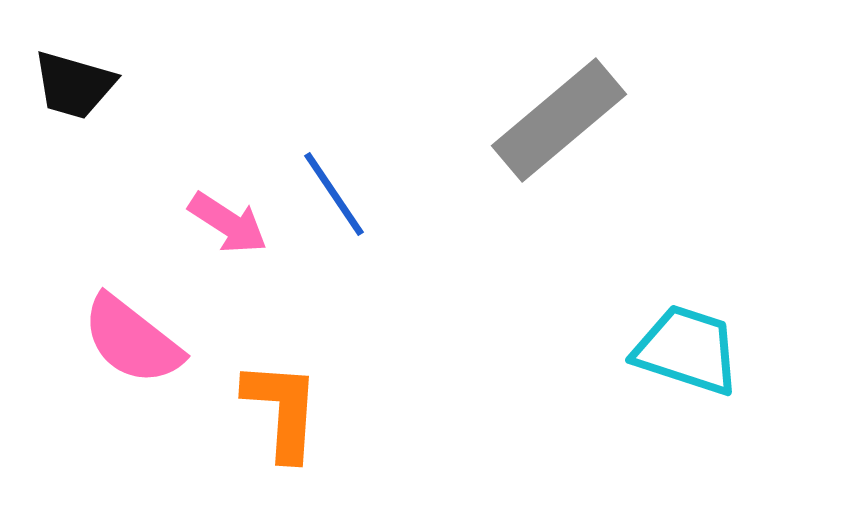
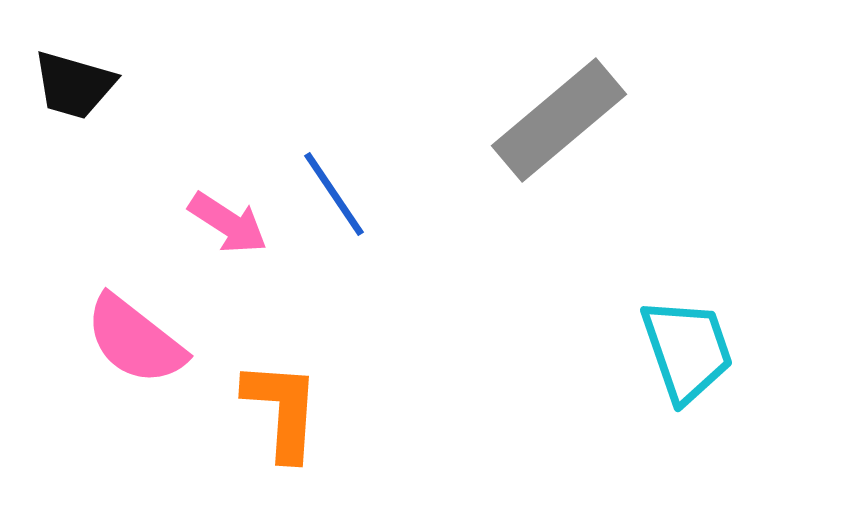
pink semicircle: moved 3 px right
cyan trapezoid: rotated 53 degrees clockwise
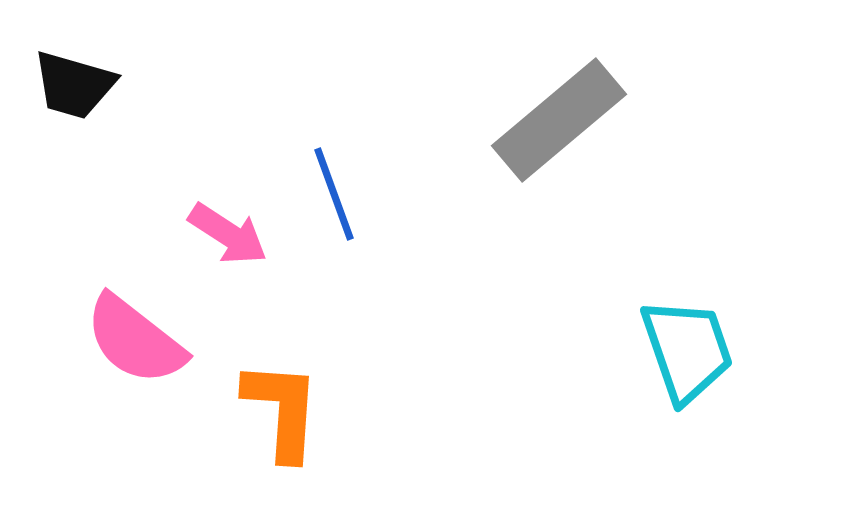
blue line: rotated 14 degrees clockwise
pink arrow: moved 11 px down
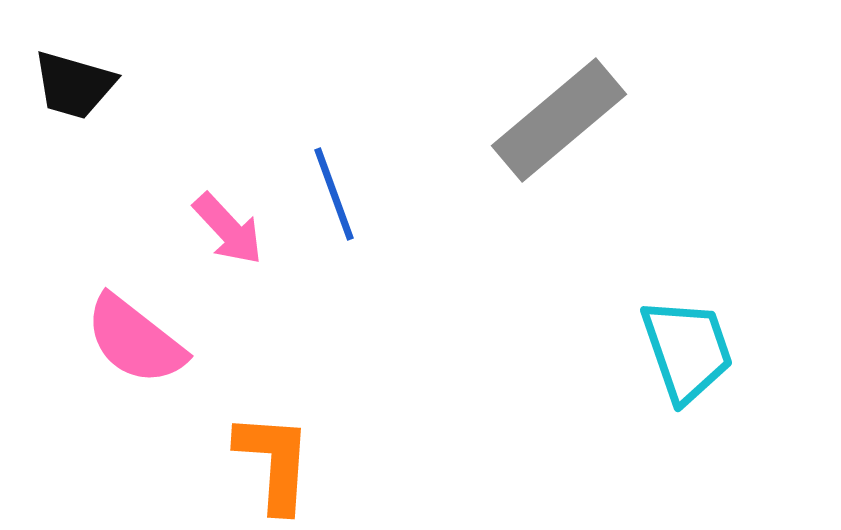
pink arrow: moved 5 px up; rotated 14 degrees clockwise
orange L-shape: moved 8 px left, 52 px down
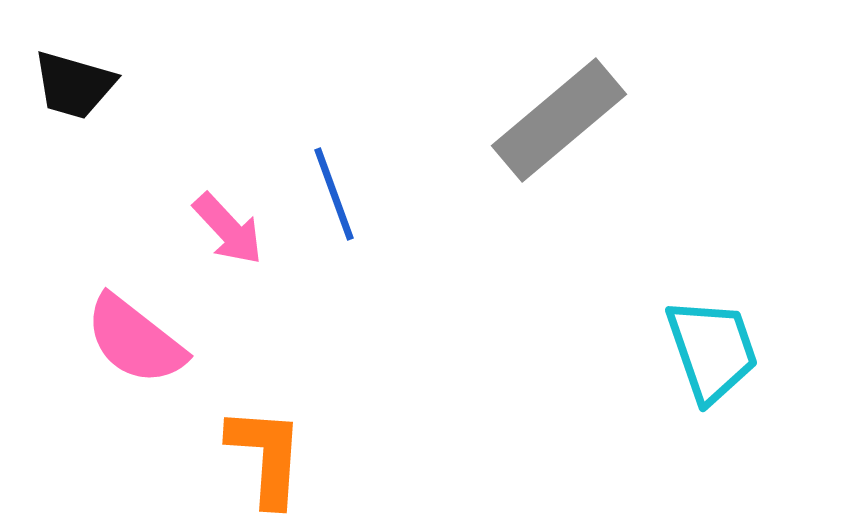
cyan trapezoid: moved 25 px right
orange L-shape: moved 8 px left, 6 px up
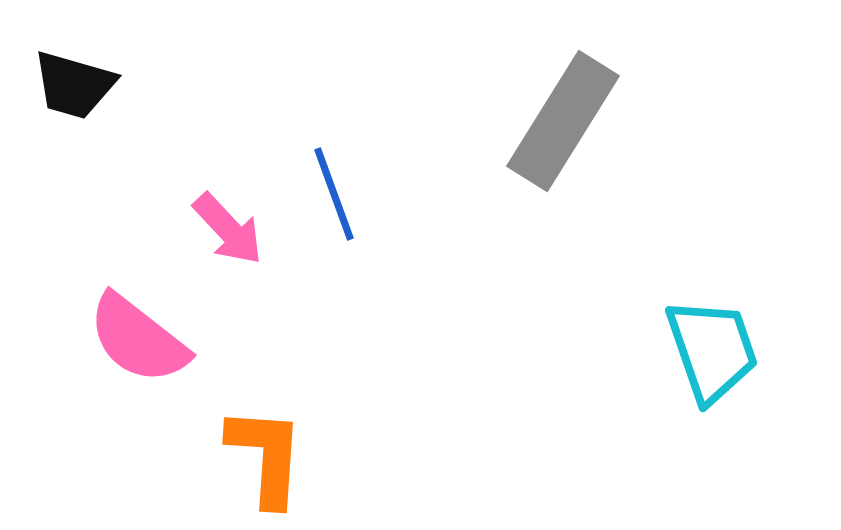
gray rectangle: moved 4 px right, 1 px down; rotated 18 degrees counterclockwise
pink semicircle: moved 3 px right, 1 px up
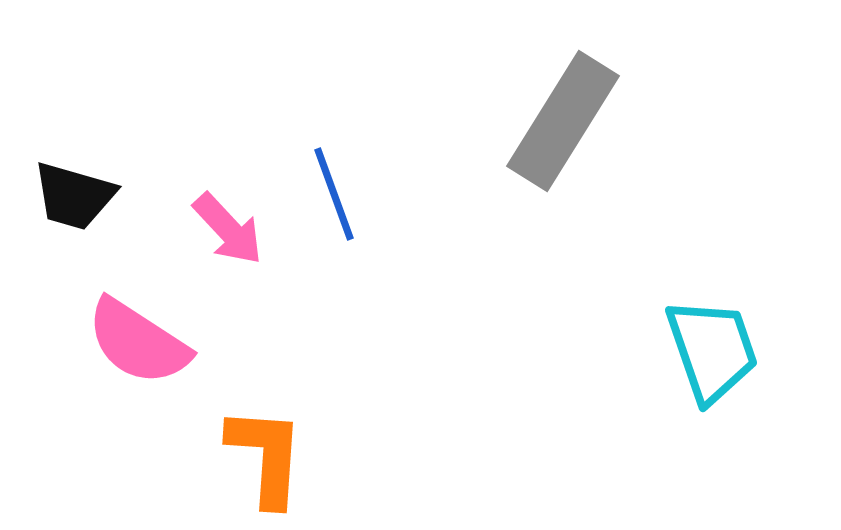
black trapezoid: moved 111 px down
pink semicircle: moved 3 px down; rotated 5 degrees counterclockwise
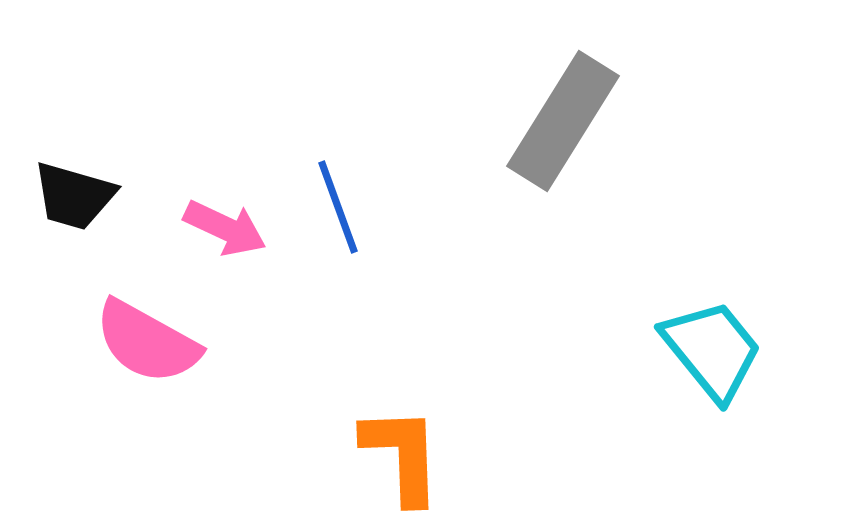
blue line: moved 4 px right, 13 px down
pink arrow: moved 3 px left, 1 px up; rotated 22 degrees counterclockwise
pink semicircle: moved 9 px right; rotated 4 degrees counterclockwise
cyan trapezoid: rotated 20 degrees counterclockwise
orange L-shape: moved 136 px right, 1 px up; rotated 6 degrees counterclockwise
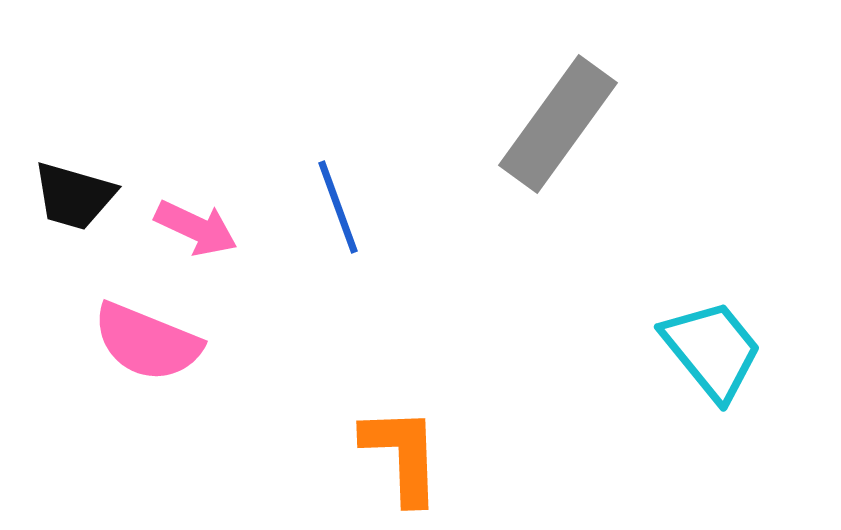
gray rectangle: moved 5 px left, 3 px down; rotated 4 degrees clockwise
pink arrow: moved 29 px left
pink semicircle: rotated 7 degrees counterclockwise
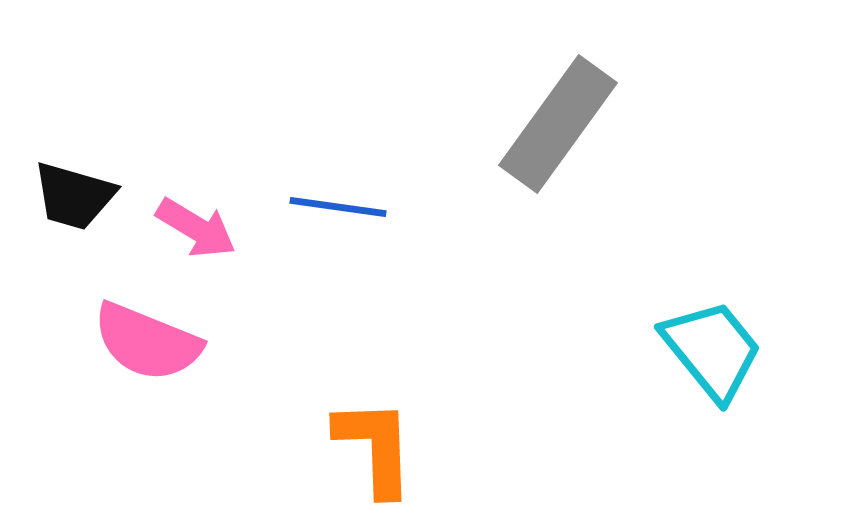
blue line: rotated 62 degrees counterclockwise
pink arrow: rotated 6 degrees clockwise
orange L-shape: moved 27 px left, 8 px up
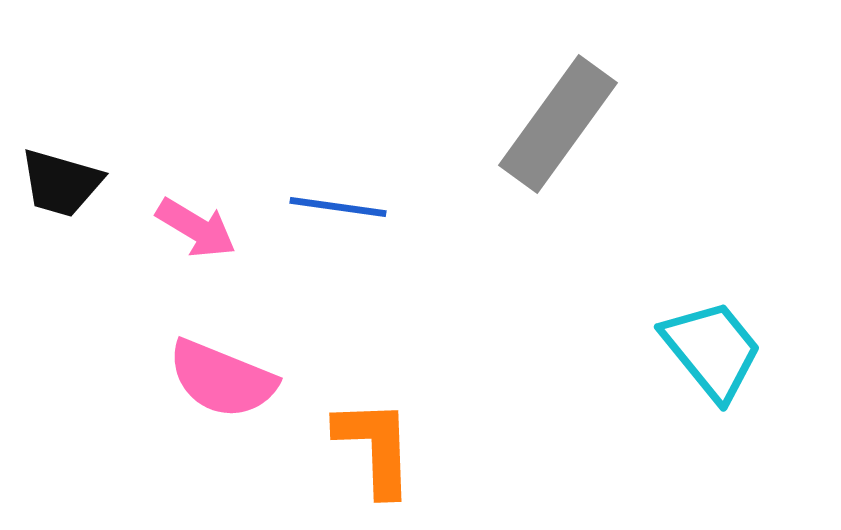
black trapezoid: moved 13 px left, 13 px up
pink semicircle: moved 75 px right, 37 px down
